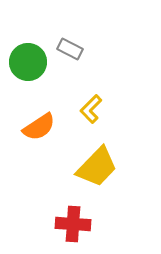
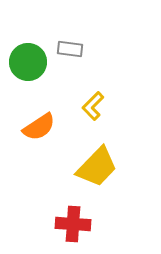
gray rectangle: rotated 20 degrees counterclockwise
yellow L-shape: moved 2 px right, 3 px up
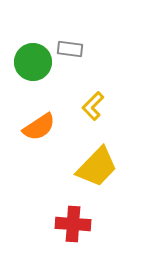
green circle: moved 5 px right
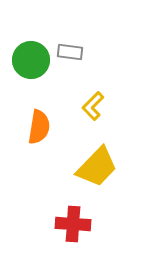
gray rectangle: moved 3 px down
green circle: moved 2 px left, 2 px up
orange semicircle: rotated 48 degrees counterclockwise
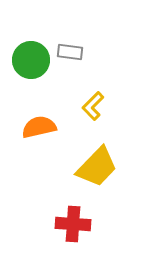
orange semicircle: rotated 112 degrees counterclockwise
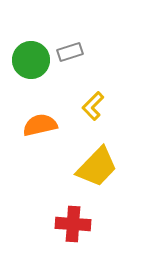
gray rectangle: rotated 25 degrees counterclockwise
orange semicircle: moved 1 px right, 2 px up
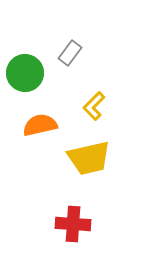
gray rectangle: moved 1 px down; rotated 35 degrees counterclockwise
green circle: moved 6 px left, 13 px down
yellow L-shape: moved 1 px right
yellow trapezoid: moved 8 px left, 9 px up; rotated 33 degrees clockwise
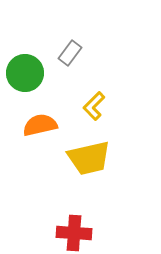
red cross: moved 1 px right, 9 px down
